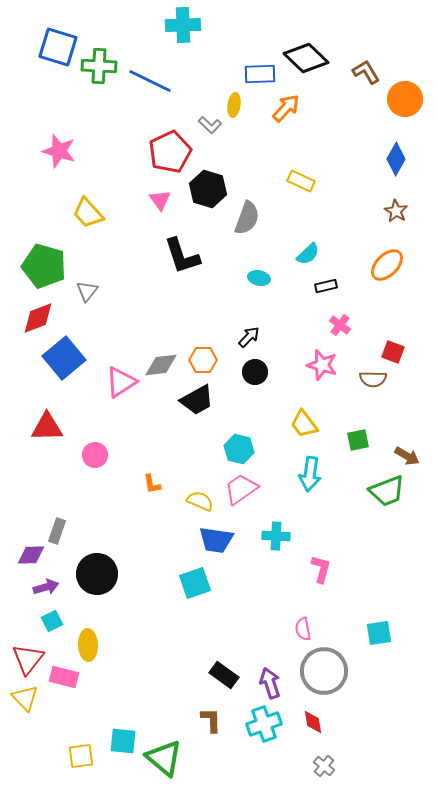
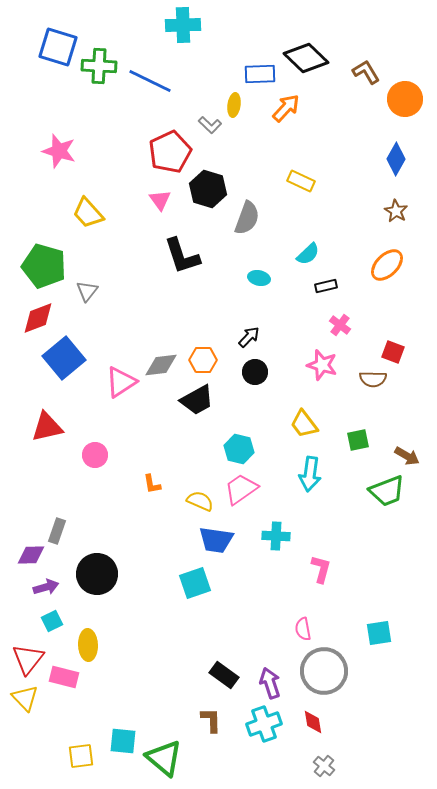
red triangle at (47, 427): rotated 12 degrees counterclockwise
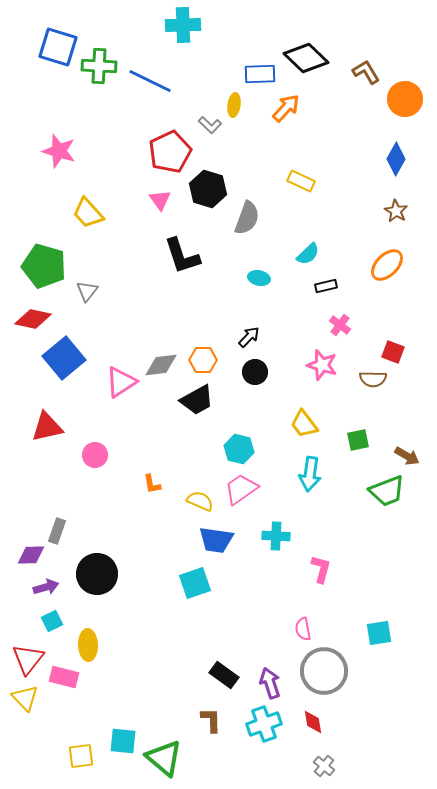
red diamond at (38, 318): moved 5 px left, 1 px down; rotated 33 degrees clockwise
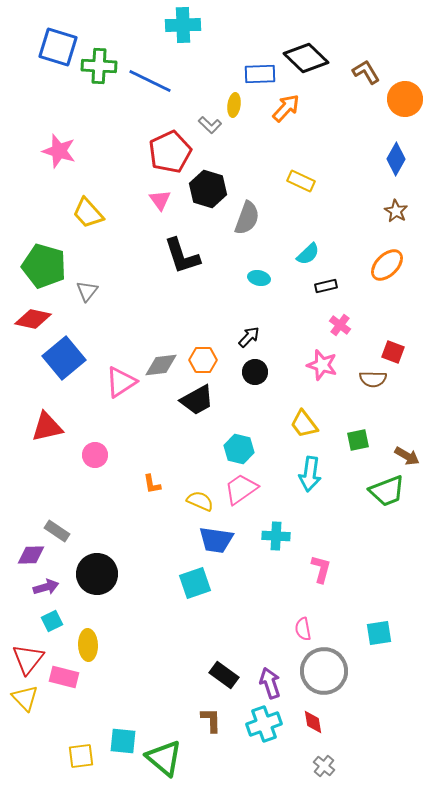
gray rectangle at (57, 531): rotated 75 degrees counterclockwise
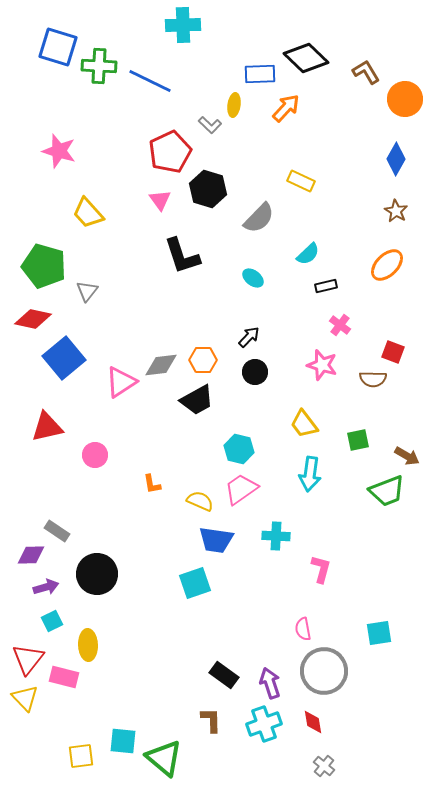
gray semicircle at (247, 218): moved 12 px right; rotated 24 degrees clockwise
cyan ellipse at (259, 278): moved 6 px left; rotated 25 degrees clockwise
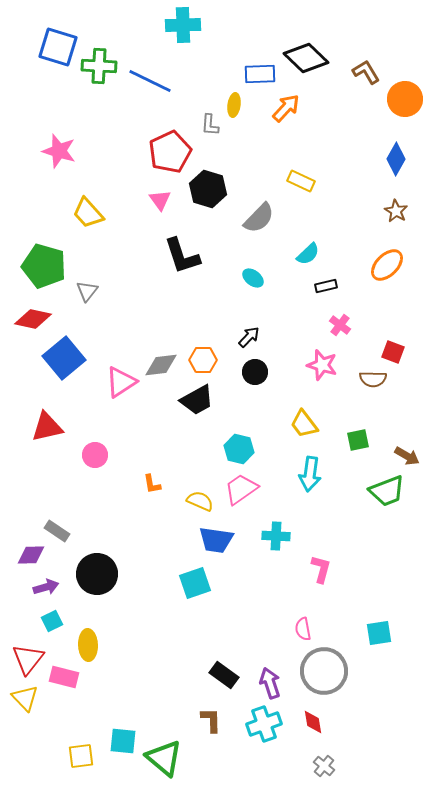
gray L-shape at (210, 125): rotated 50 degrees clockwise
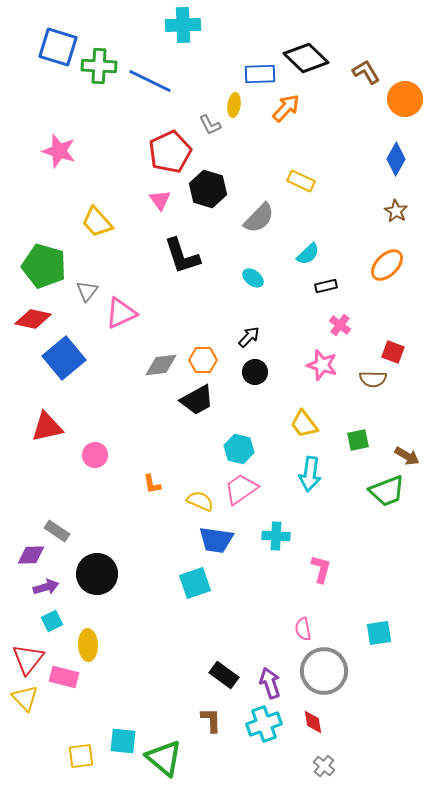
gray L-shape at (210, 125): rotated 30 degrees counterclockwise
yellow trapezoid at (88, 213): moved 9 px right, 9 px down
pink triangle at (121, 382): moved 69 px up; rotated 8 degrees clockwise
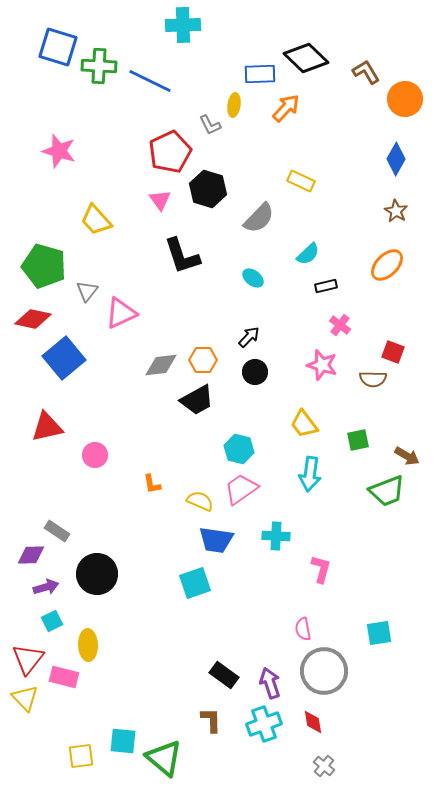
yellow trapezoid at (97, 222): moved 1 px left, 2 px up
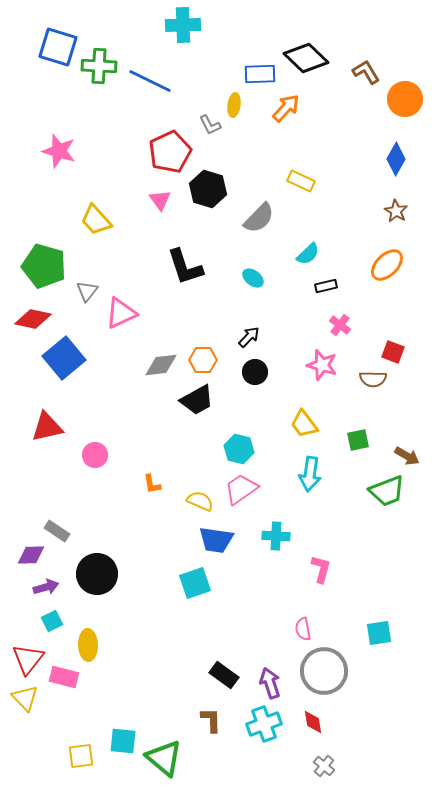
black L-shape at (182, 256): moved 3 px right, 11 px down
